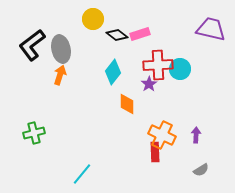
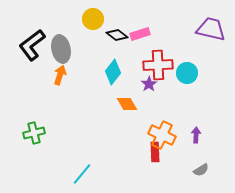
cyan circle: moved 7 px right, 4 px down
orange diamond: rotated 30 degrees counterclockwise
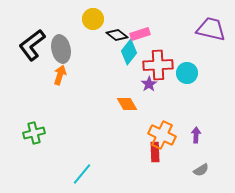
cyan diamond: moved 16 px right, 20 px up
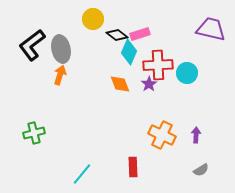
cyan diamond: rotated 15 degrees counterclockwise
orange diamond: moved 7 px left, 20 px up; rotated 10 degrees clockwise
red rectangle: moved 22 px left, 15 px down
